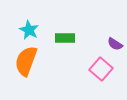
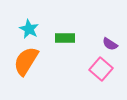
cyan star: moved 1 px up
purple semicircle: moved 5 px left
orange semicircle: rotated 12 degrees clockwise
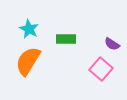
green rectangle: moved 1 px right, 1 px down
purple semicircle: moved 2 px right
orange semicircle: moved 2 px right
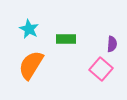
purple semicircle: rotated 119 degrees counterclockwise
orange semicircle: moved 3 px right, 4 px down
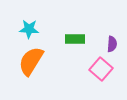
cyan star: rotated 24 degrees counterclockwise
green rectangle: moved 9 px right
orange semicircle: moved 4 px up
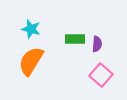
cyan star: moved 2 px right; rotated 12 degrees clockwise
purple semicircle: moved 15 px left
pink square: moved 6 px down
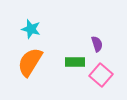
green rectangle: moved 23 px down
purple semicircle: rotated 21 degrees counterclockwise
orange semicircle: moved 1 px left, 1 px down
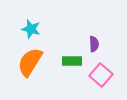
purple semicircle: moved 3 px left; rotated 14 degrees clockwise
green rectangle: moved 3 px left, 1 px up
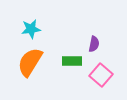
cyan star: rotated 24 degrees counterclockwise
purple semicircle: rotated 14 degrees clockwise
